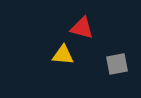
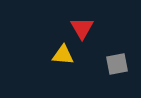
red triangle: rotated 45 degrees clockwise
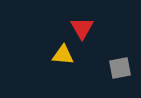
gray square: moved 3 px right, 4 px down
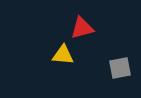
red triangle: rotated 45 degrees clockwise
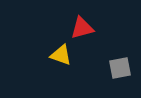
yellow triangle: moved 2 px left; rotated 15 degrees clockwise
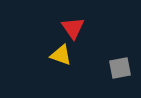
red triangle: moved 9 px left; rotated 50 degrees counterclockwise
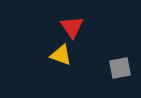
red triangle: moved 1 px left, 1 px up
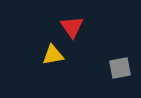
yellow triangle: moved 8 px left; rotated 30 degrees counterclockwise
